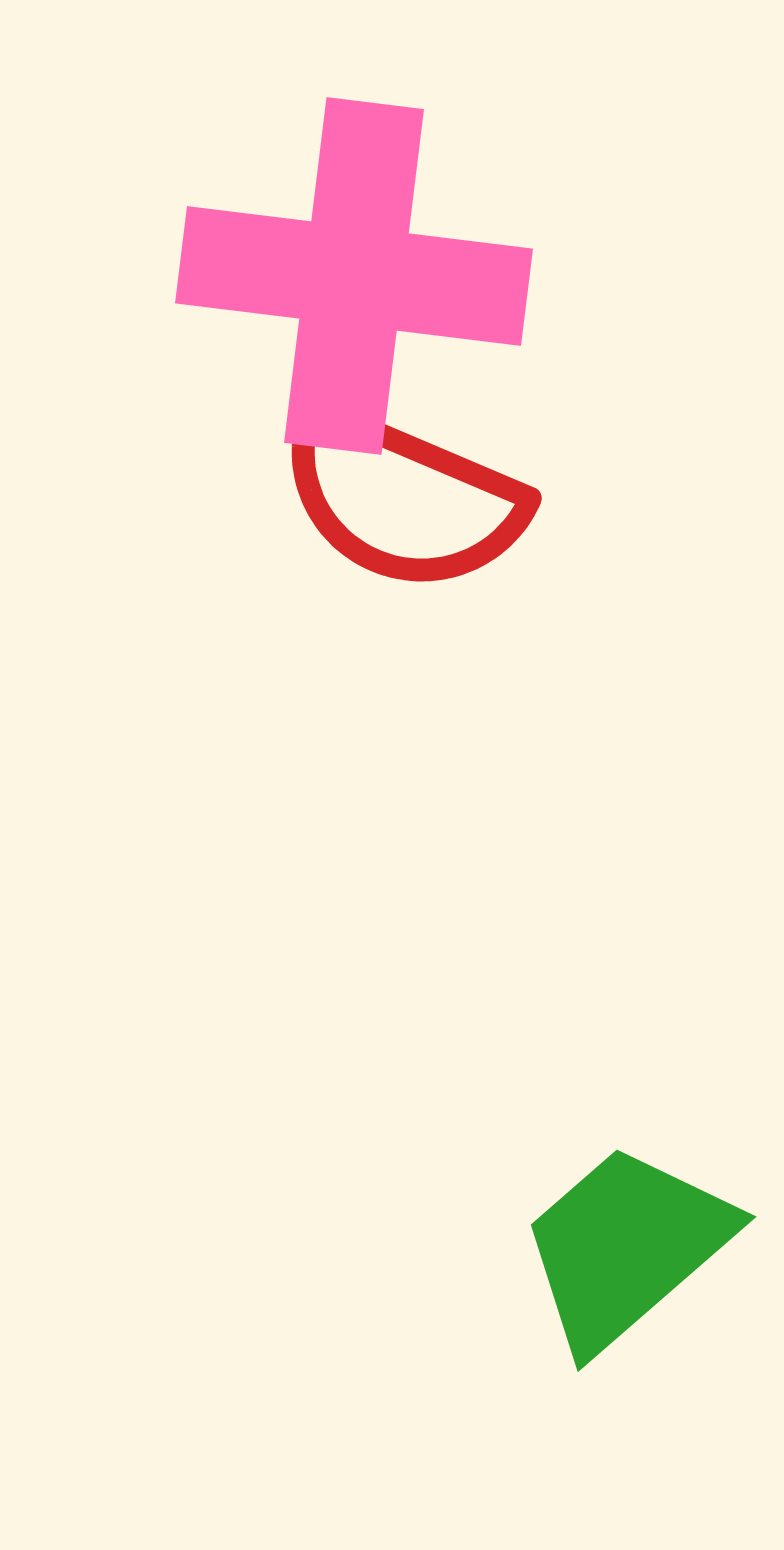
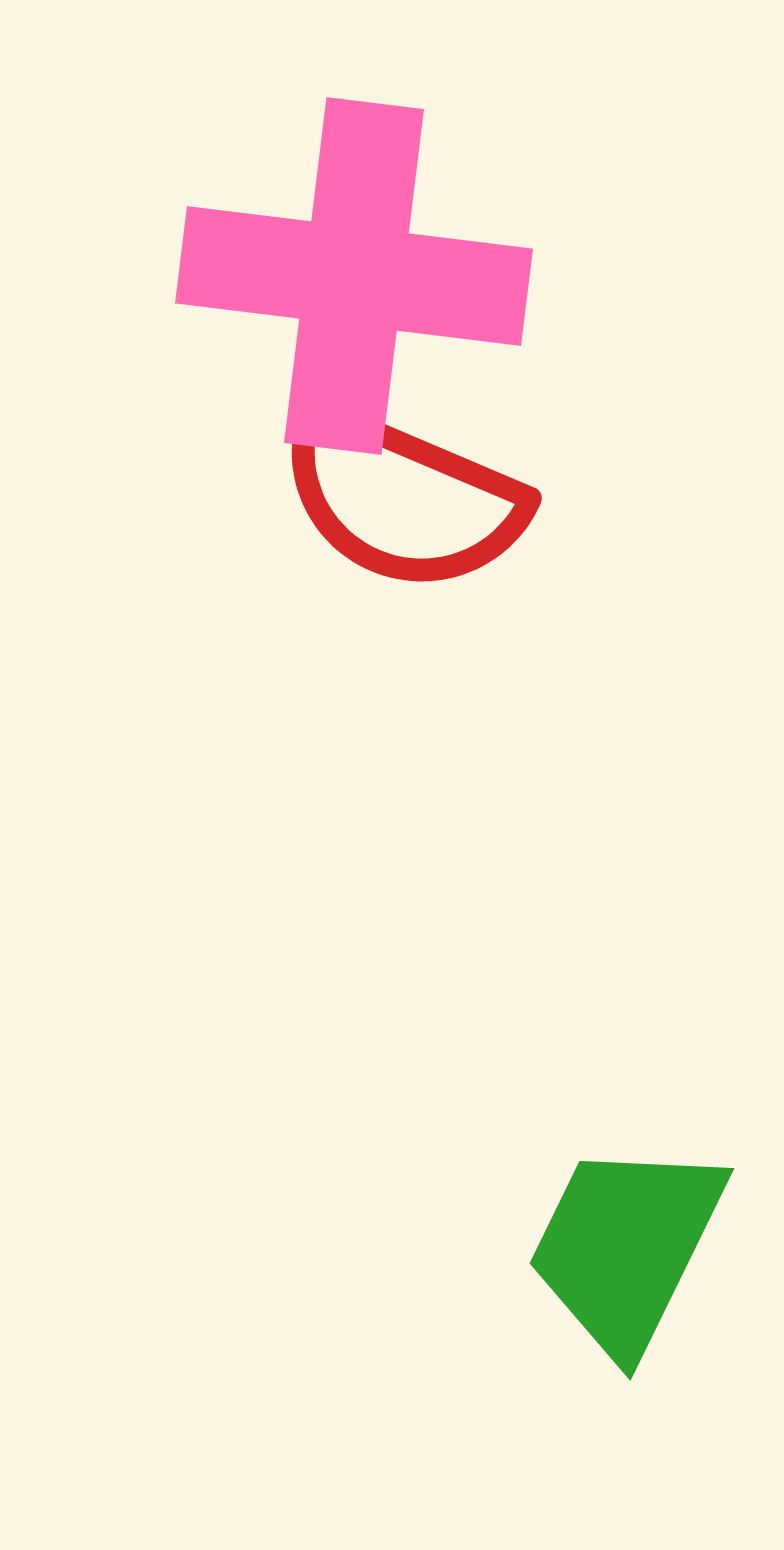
green trapezoid: rotated 23 degrees counterclockwise
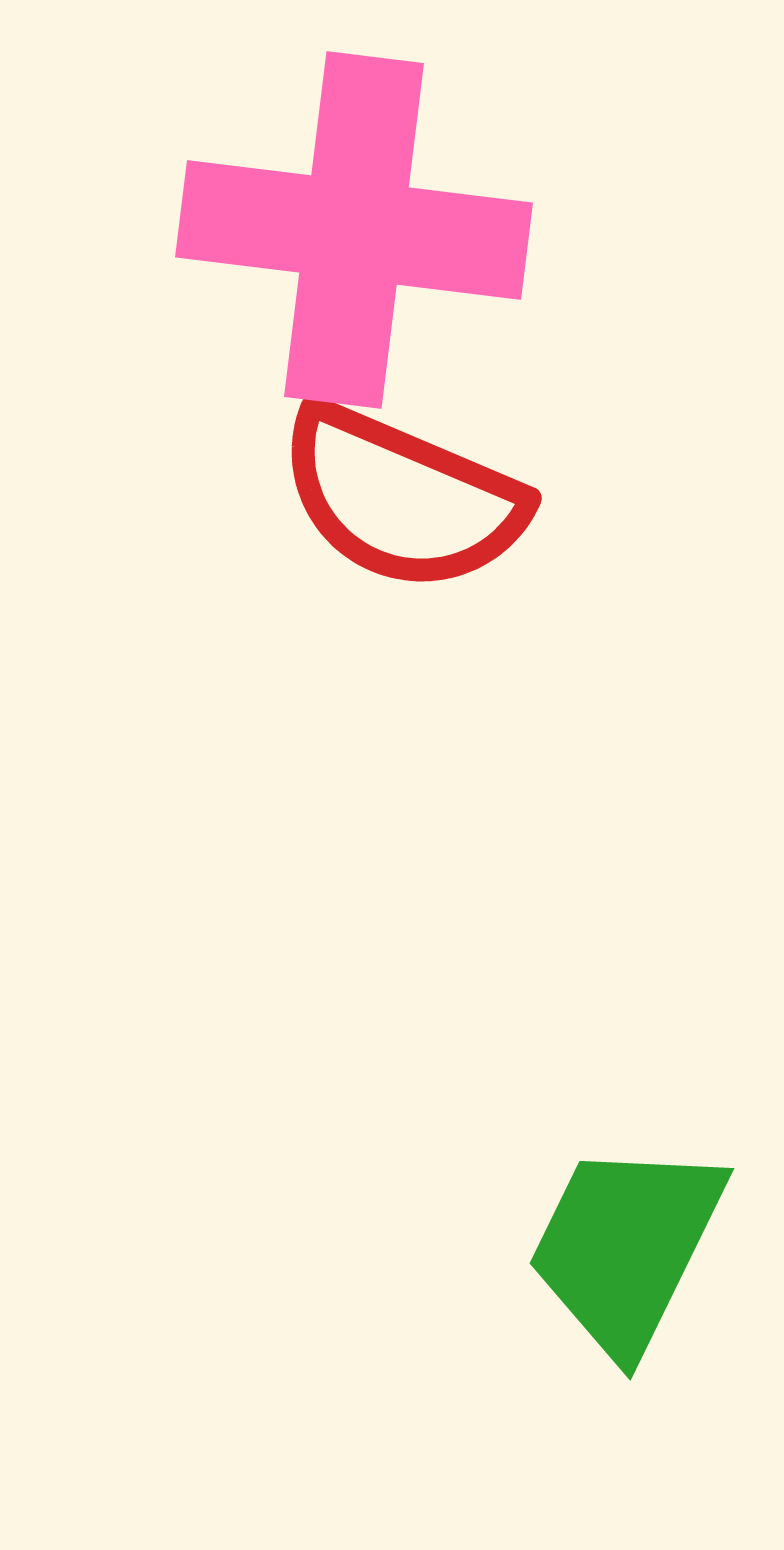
pink cross: moved 46 px up
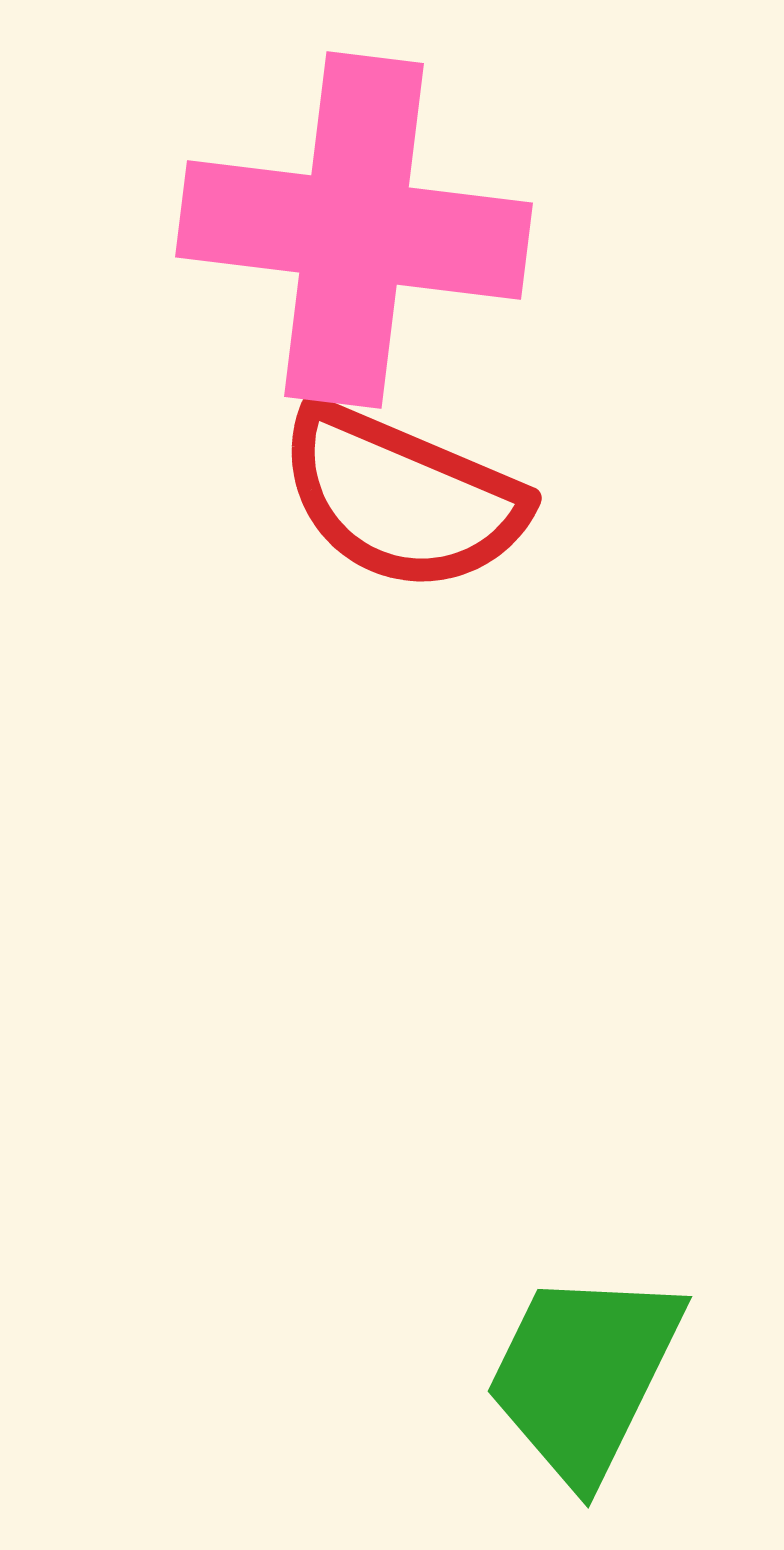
green trapezoid: moved 42 px left, 128 px down
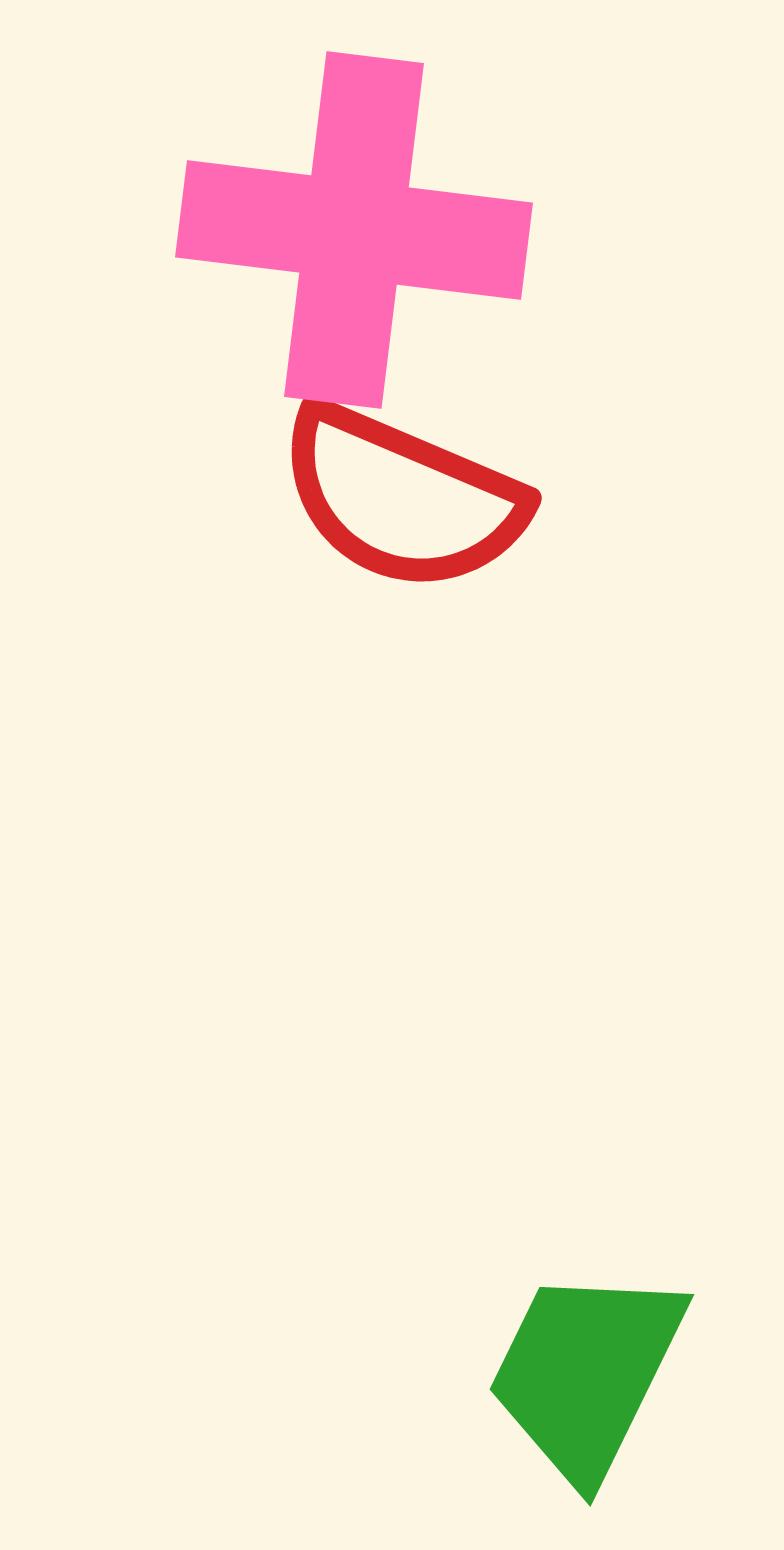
green trapezoid: moved 2 px right, 2 px up
